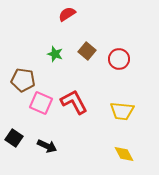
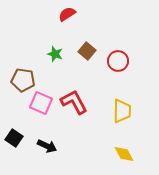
red circle: moved 1 px left, 2 px down
yellow trapezoid: rotated 95 degrees counterclockwise
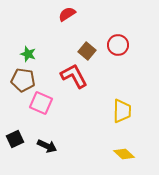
green star: moved 27 px left
red circle: moved 16 px up
red L-shape: moved 26 px up
black square: moved 1 px right, 1 px down; rotated 30 degrees clockwise
yellow diamond: rotated 20 degrees counterclockwise
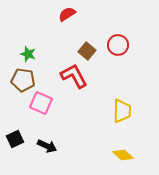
yellow diamond: moved 1 px left, 1 px down
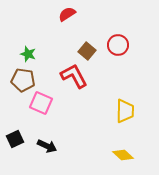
yellow trapezoid: moved 3 px right
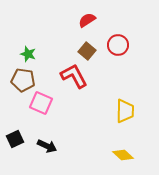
red semicircle: moved 20 px right, 6 px down
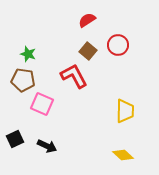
brown square: moved 1 px right
pink square: moved 1 px right, 1 px down
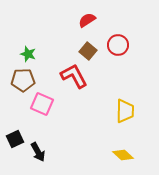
brown pentagon: rotated 10 degrees counterclockwise
black arrow: moved 9 px left, 6 px down; rotated 36 degrees clockwise
